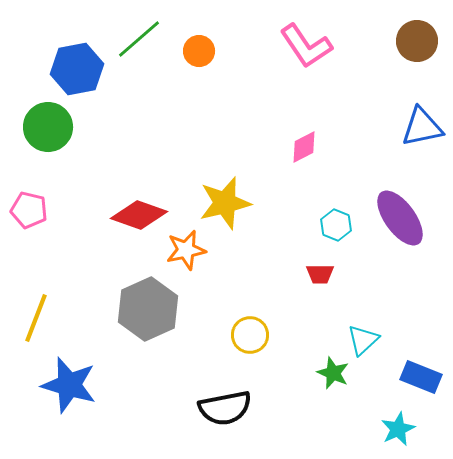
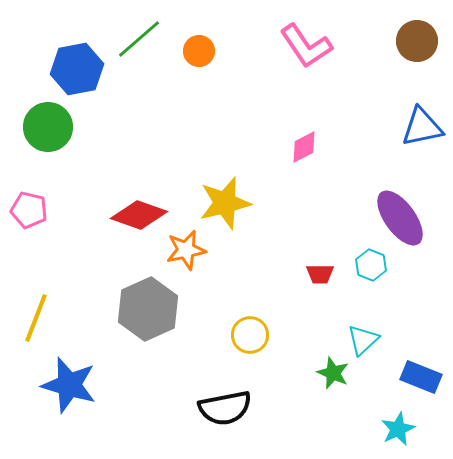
cyan hexagon: moved 35 px right, 40 px down
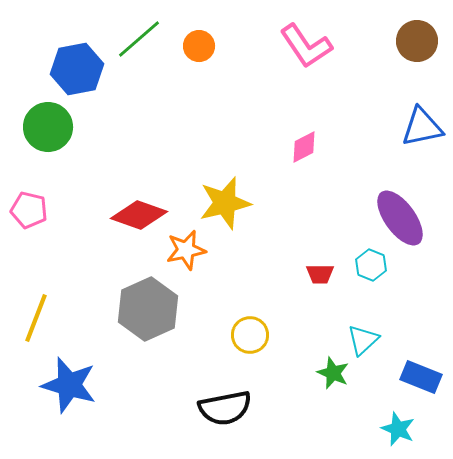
orange circle: moved 5 px up
cyan star: rotated 24 degrees counterclockwise
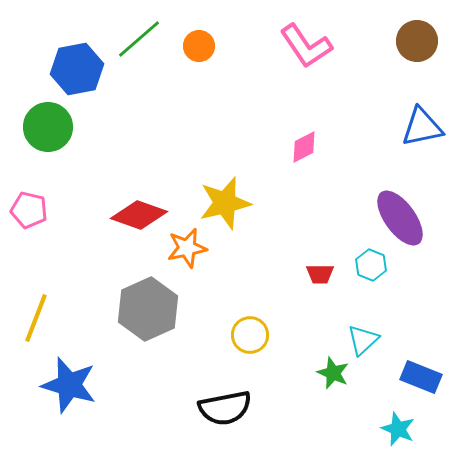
orange star: moved 1 px right, 2 px up
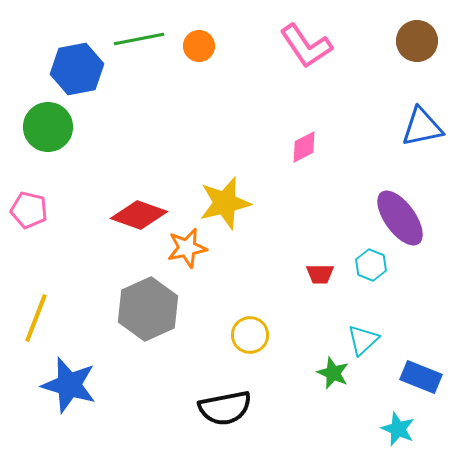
green line: rotated 30 degrees clockwise
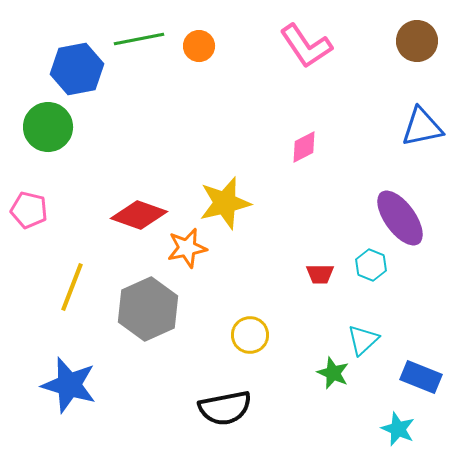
yellow line: moved 36 px right, 31 px up
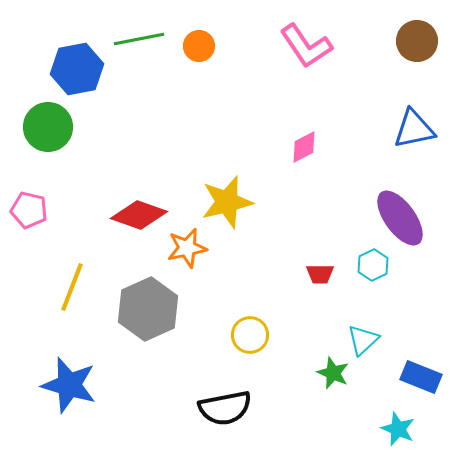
blue triangle: moved 8 px left, 2 px down
yellow star: moved 2 px right, 1 px up
cyan hexagon: moved 2 px right; rotated 12 degrees clockwise
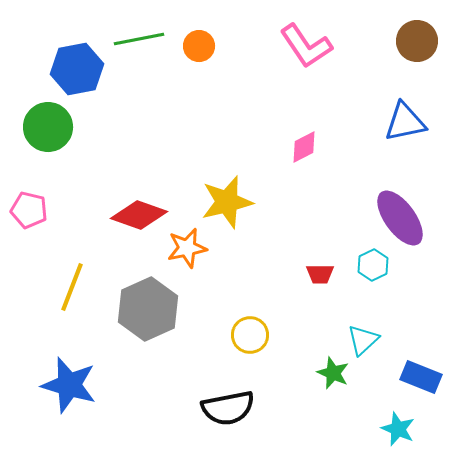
blue triangle: moved 9 px left, 7 px up
black semicircle: moved 3 px right
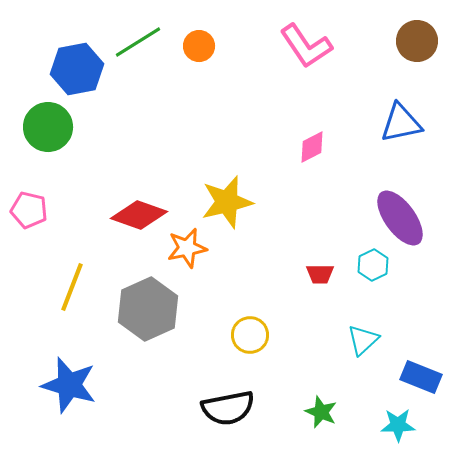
green line: moved 1 px left, 3 px down; rotated 21 degrees counterclockwise
blue triangle: moved 4 px left, 1 px down
pink diamond: moved 8 px right
green star: moved 12 px left, 39 px down
cyan star: moved 4 px up; rotated 24 degrees counterclockwise
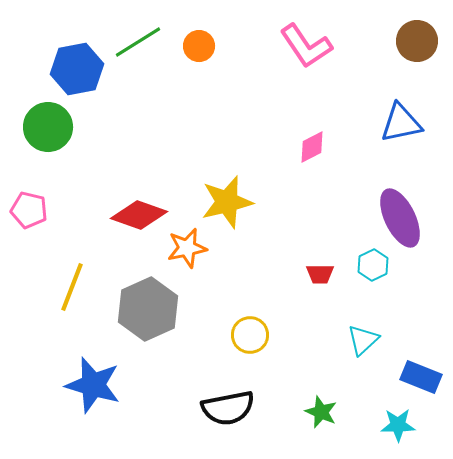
purple ellipse: rotated 10 degrees clockwise
blue star: moved 24 px right
